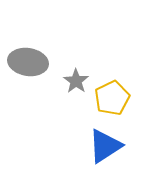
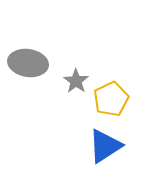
gray ellipse: moved 1 px down
yellow pentagon: moved 1 px left, 1 px down
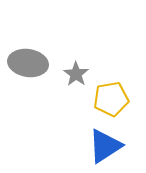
gray star: moved 7 px up
yellow pentagon: rotated 16 degrees clockwise
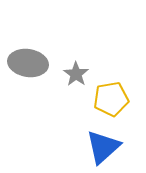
blue triangle: moved 2 px left, 1 px down; rotated 9 degrees counterclockwise
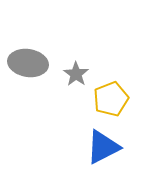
yellow pentagon: rotated 12 degrees counterclockwise
blue triangle: rotated 15 degrees clockwise
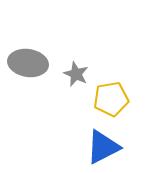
gray star: rotated 10 degrees counterclockwise
yellow pentagon: rotated 12 degrees clockwise
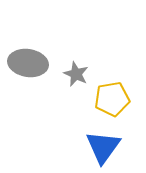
yellow pentagon: moved 1 px right
blue triangle: rotated 27 degrees counterclockwise
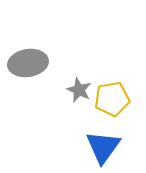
gray ellipse: rotated 18 degrees counterclockwise
gray star: moved 3 px right, 16 px down
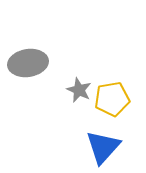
blue triangle: rotated 6 degrees clockwise
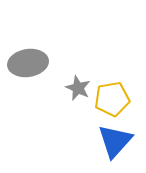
gray star: moved 1 px left, 2 px up
blue triangle: moved 12 px right, 6 px up
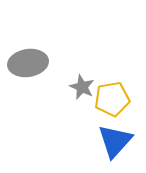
gray star: moved 4 px right, 1 px up
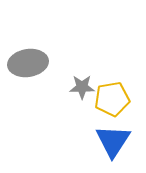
gray star: rotated 25 degrees counterclockwise
blue triangle: moved 2 px left; rotated 9 degrees counterclockwise
